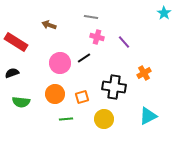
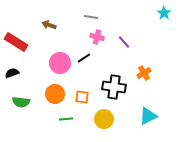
orange square: rotated 24 degrees clockwise
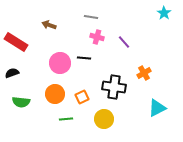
black line: rotated 40 degrees clockwise
orange square: rotated 32 degrees counterclockwise
cyan triangle: moved 9 px right, 8 px up
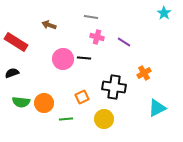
purple line: rotated 16 degrees counterclockwise
pink circle: moved 3 px right, 4 px up
orange circle: moved 11 px left, 9 px down
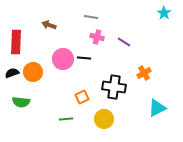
red rectangle: rotated 60 degrees clockwise
orange circle: moved 11 px left, 31 px up
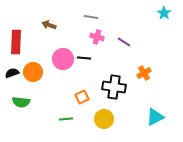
cyan triangle: moved 2 px left, 9 px down
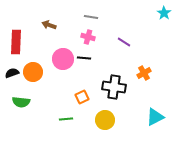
pink cross: moved 9 px left
yellow circle: moved 1 px right, 1 px down
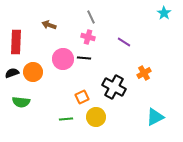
gray line: rotated 56 degrees clockwise
black cross: rotated 20 degrees clockwise
yellow circle: moved 9 px left, 3 px up
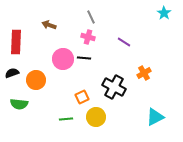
orange circle: moved 3 px right, 8 px down
green semicircle: moved 2 px left, 2 px down
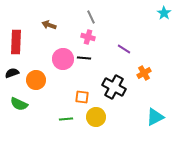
purple line: moved 7 px down
orange square: rotated 32 degrees clockwise
green semicircle: rotated 18 degrees clockwise
